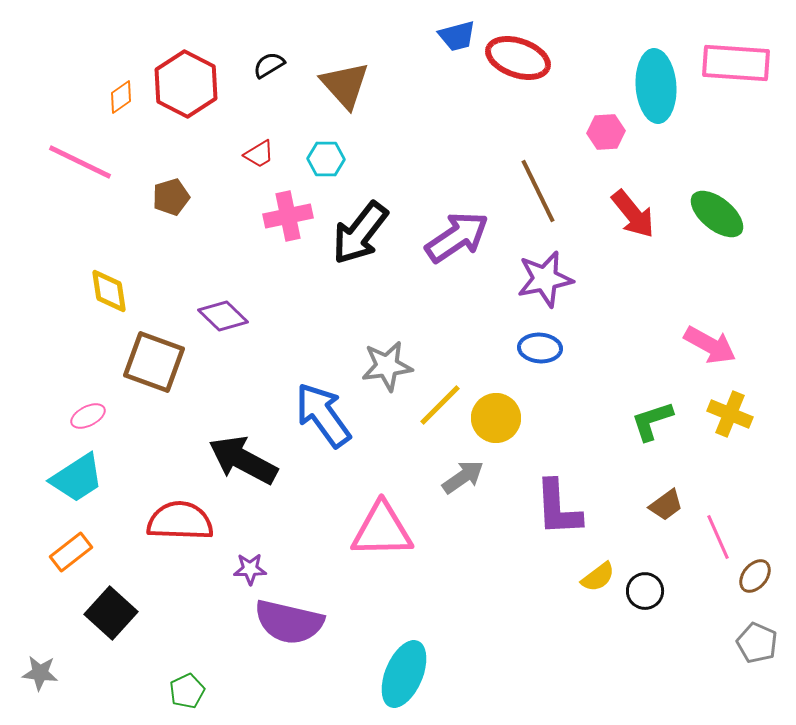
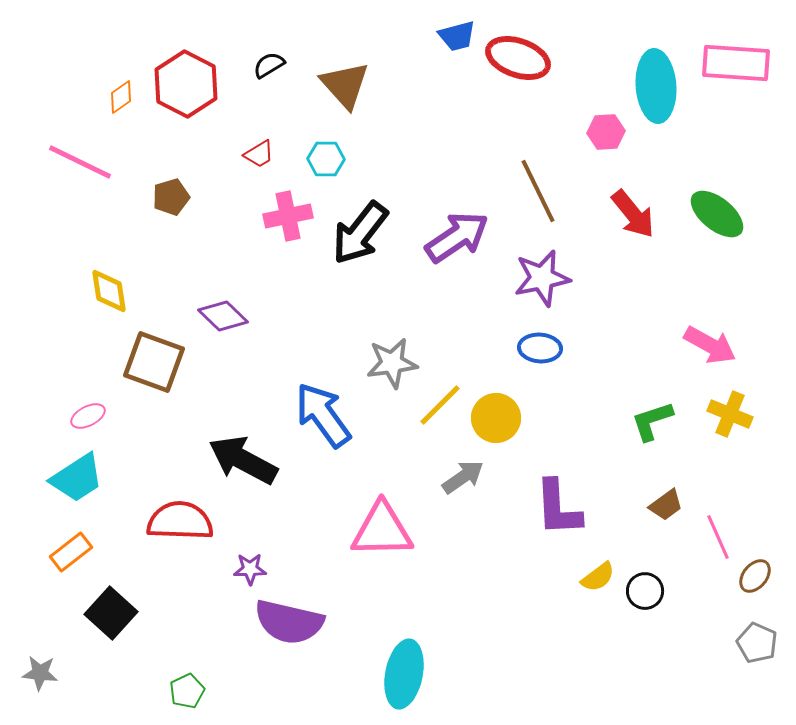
purple star at (545, 279): moved 3 px left, 1 px up
gray star at (387, 366): moved 5 px right, 3 px up
cyan ellipse at (404, 674): rotated 12 degrees counterclockwise
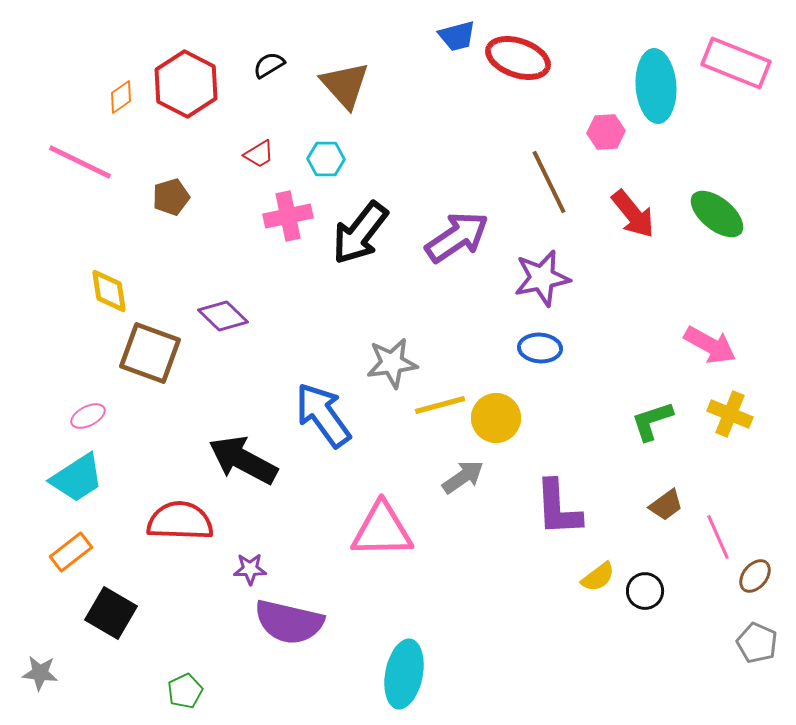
pink rectangle at (736, 63): rotated 18 degrees clockwise
brown line at (538, 191): moved 11 px right, 9 px up
brown square at (154, 362): moved 4 px left, 9 px up
yellow line at (440, 405): rotated 30 degrees clockwise
black square at (111, 613): rotated 12 degrees counterclockwise
green pentagon at (187, 691): moved 2 px left
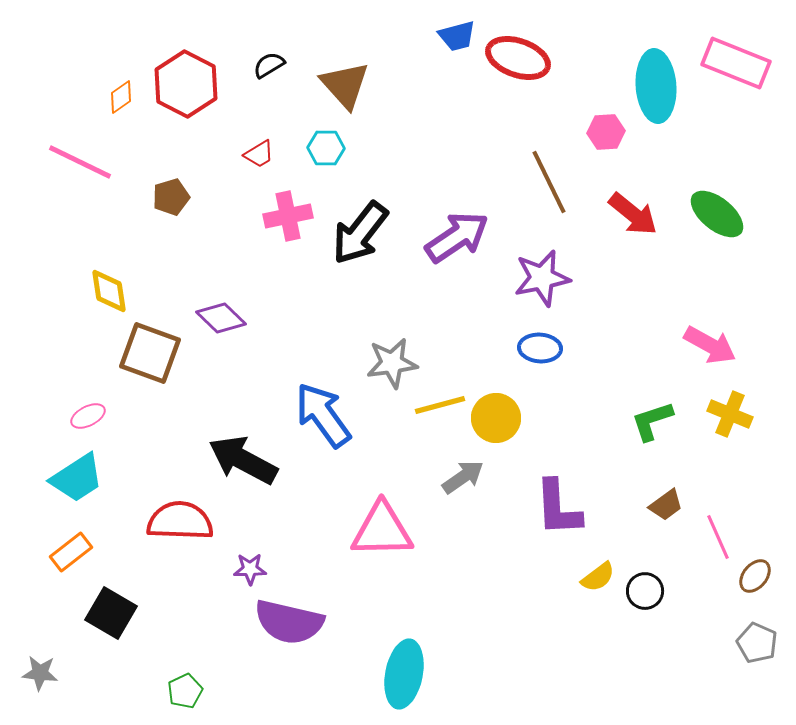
cyan hexagon at (326, 159): moved 11 px up
red arrow at (633, 214): rotated 12 degrees counterclockwise
purple diamond at (223, 316): moved 2 px left, 2 px down
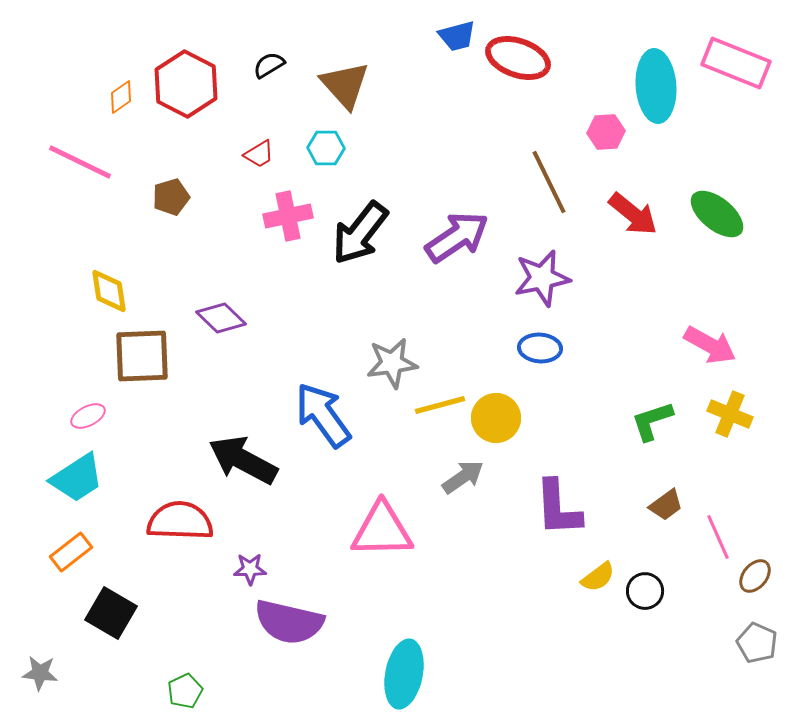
brown square at (150, 353): moved 8 px left, 3 px down; rotated 22 degrees counterclockwise
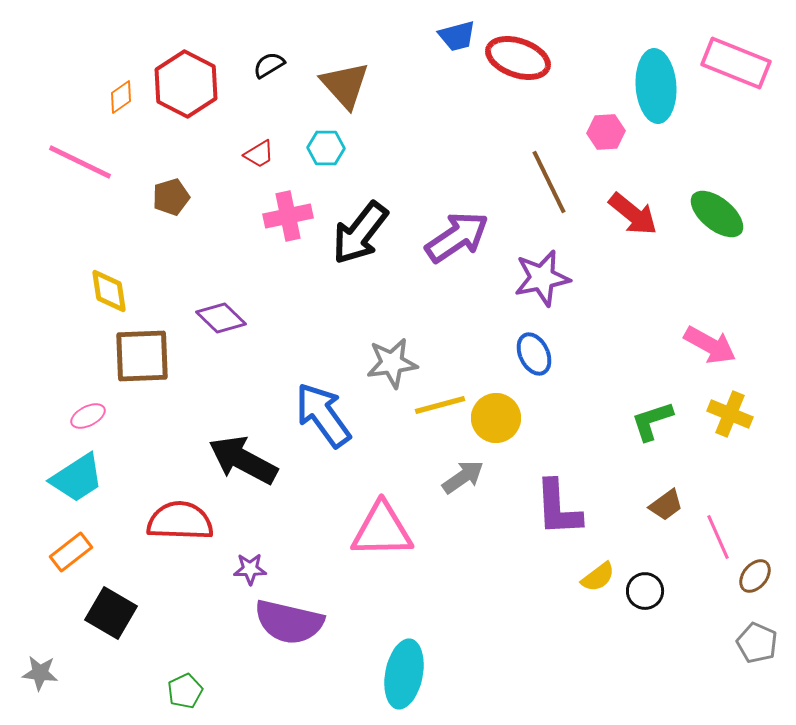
blue ellipse at (540, 348): moved 6 px left, 6 px down; rotated 60 degrees clockwise
